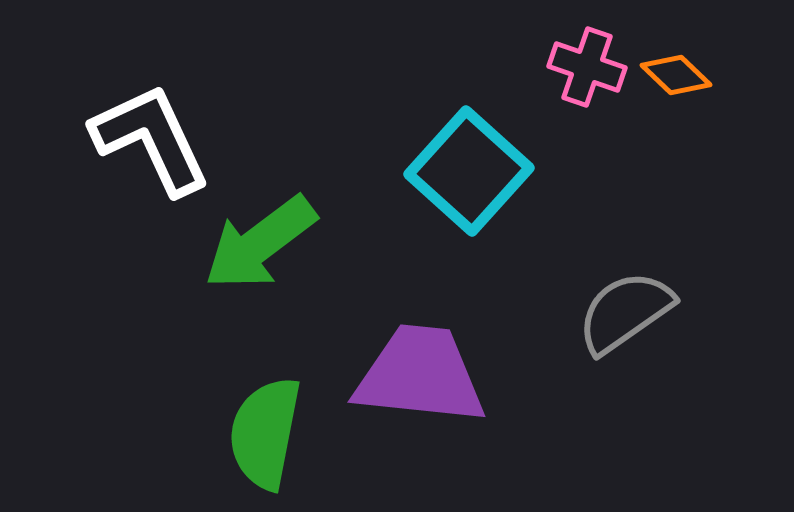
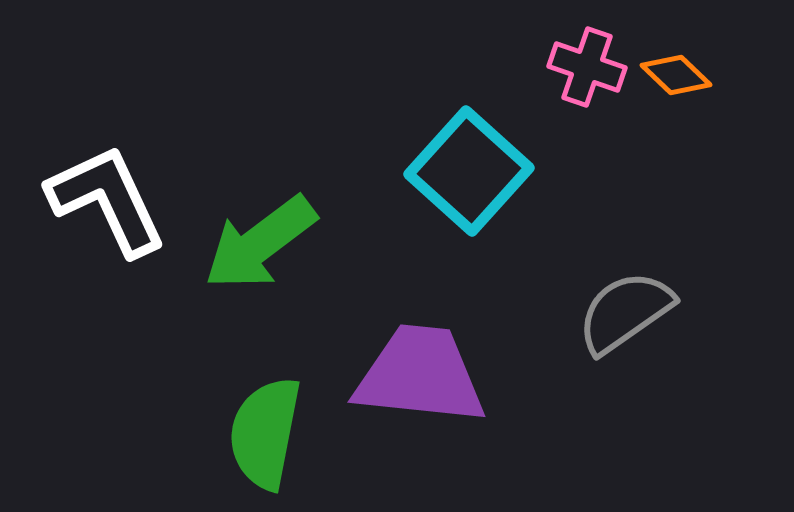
white L-shape: moved 44 px left, 61 px down
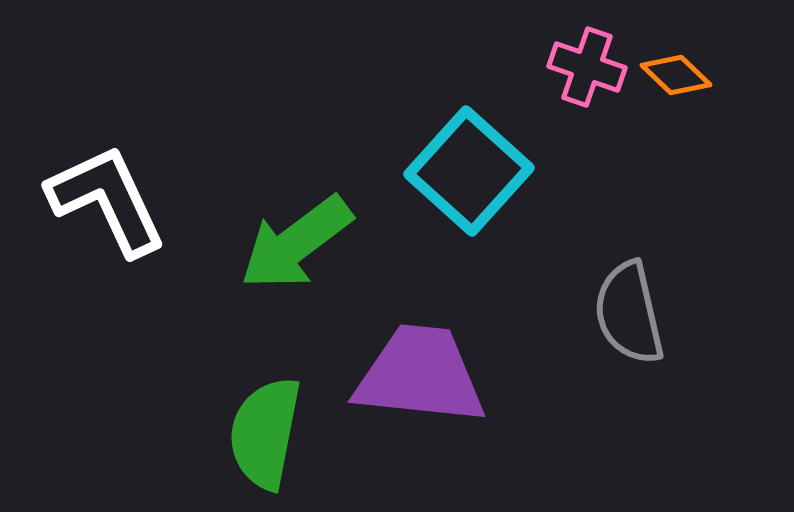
green arrow: moved 36 px right
gray semicircle: moved 4 px right, 1 px down; rotated 68 degrees counterclockwise
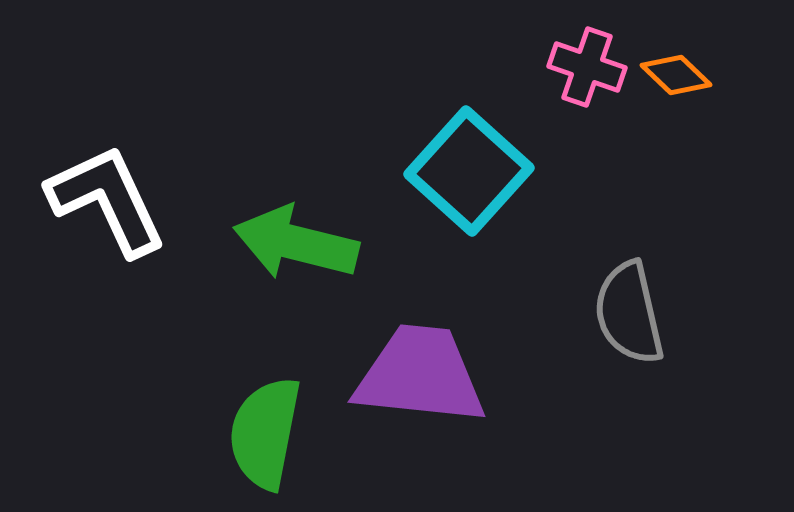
green arrow: rotated 51 degrees clockwise
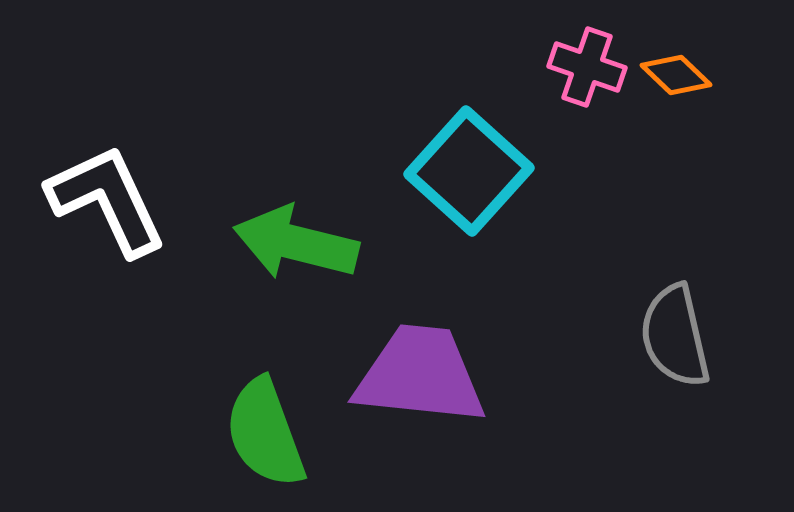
gray semicircle: moved 46 px right, 23 px down
green semicircle: rotated 31 degrees counterclockwise
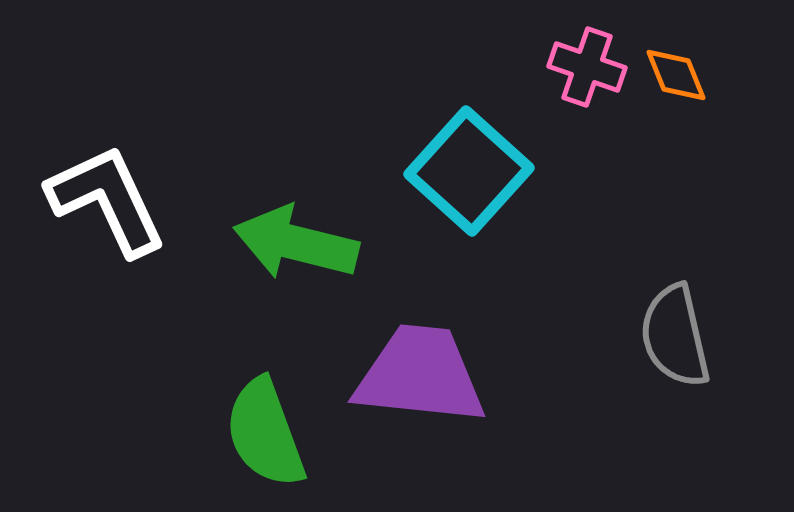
orange diamond: rotated 24 degrees clockwise
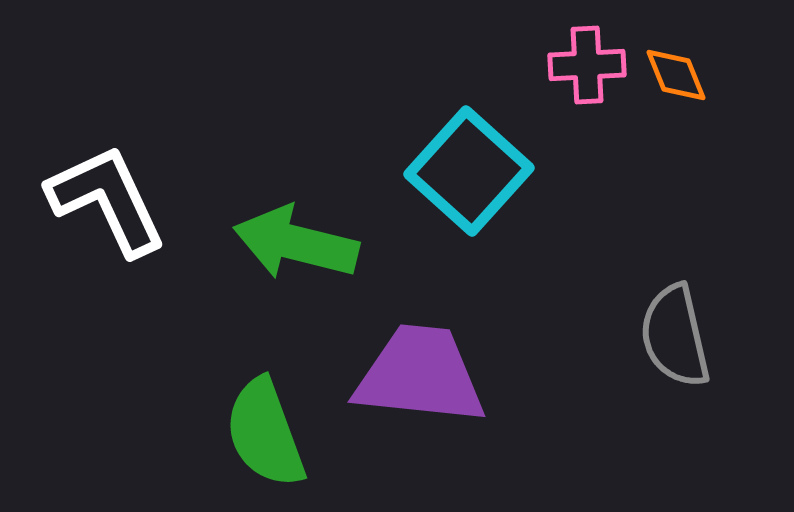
pink cross: moved 2 px up; rotated 22 degrees counterclockwise
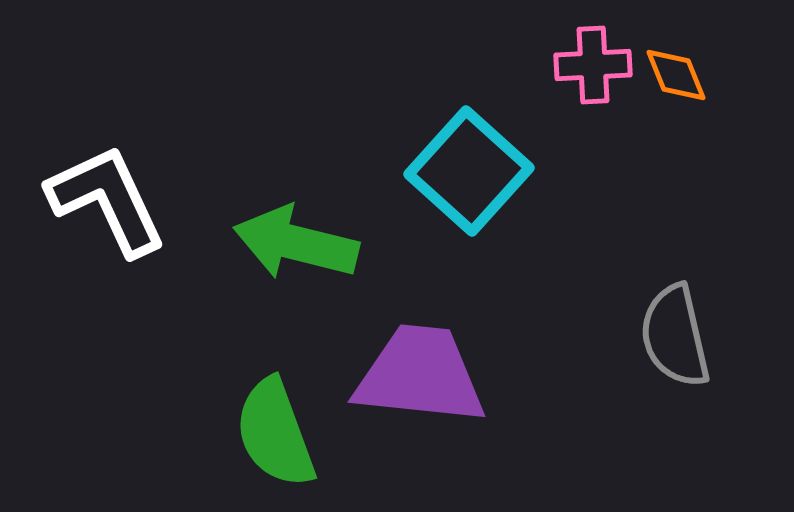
pink cross: moved 6 px right
green semicircle: moved 10 px right
